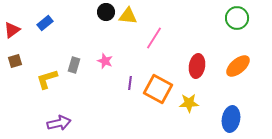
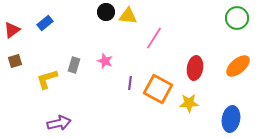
red ellipse: moved 2 px left, 2 px down
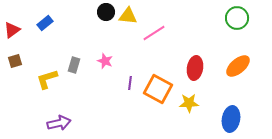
pink line: moved 5 px up; rotated 25 degrees clockwise
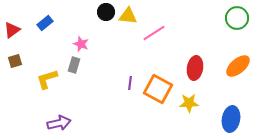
pink star: moved 24 px left, 17 px up
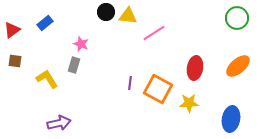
brown square: rotated 24 degrees clockwise
yellow L-shape: rotated 75 degrees clockwise
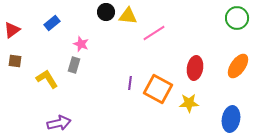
blue rectangle: moved 7 px right
orange ellipse: rotated 15 degrees counterclockwise
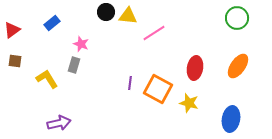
yellow star: rotated 18 degrees clockwise
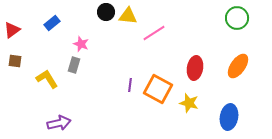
purple line: moved 2 px down
blue ellipse: moved 2 px left, 2 px up
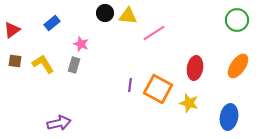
black circle: moved 1 px left, 1 px down
green circle: moved 2 px down
yellow L-shape: moved 4 px left, 15 px up
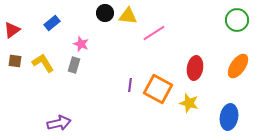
yellow L-shape: moved 1 px up
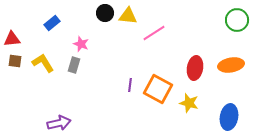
red triangle: moved 9 px down; rotated 30 degrees clockwise
orange ellipse: moved 7 px left, 1 px up; rotated 45 degrees clockwise
